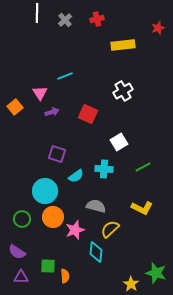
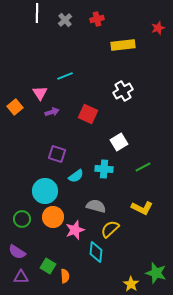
green square: rotated 28 degrees clockwise
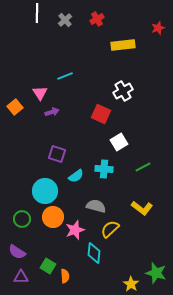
red cross: rotated 16 degrees counterclockwise
red square: moved 13 px right
yellow L-shape: rotated 10 degrees clockwise
cyan diamond: moved 2 px left, 1 px down
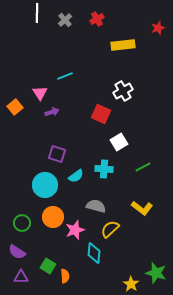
cyan circle: moved 6 px up
green circle: moved 4 px down
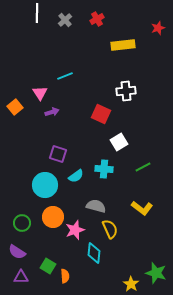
white cross: moved 3 px right; rotated 24 degrees clockwise
purple square: moved 1 px right
yellow semicircle: rotated 108 degrees clockwise
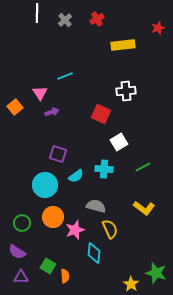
yellow L-shape: moved 2 px right
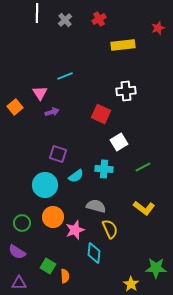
red cross: moved 2 px right
green star: moved 5 px up; rotated 15 degrees counterclockwise
purple triangle: moved 2 px left, 6 px down
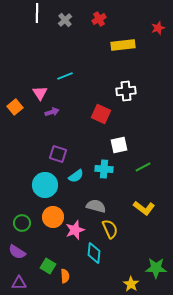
white square: moved 3 px down; rotated 18 degrees clockwise
